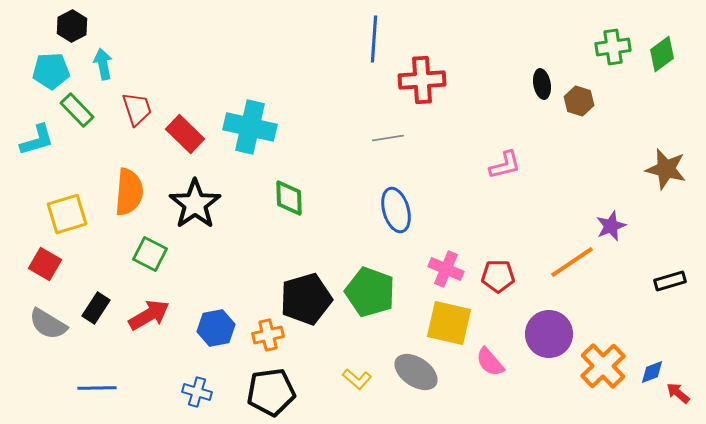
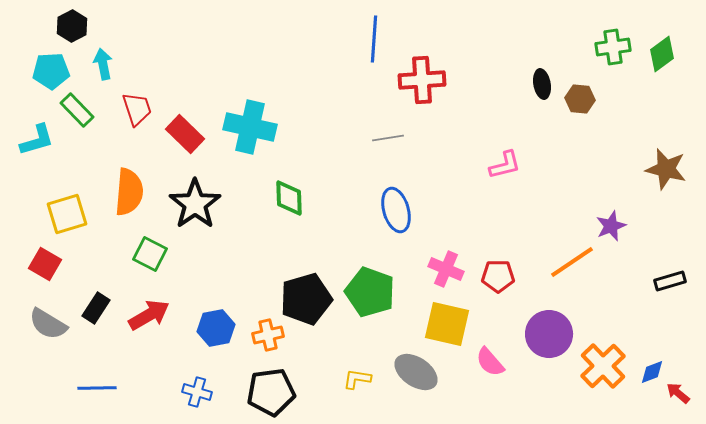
brown hexagon at (579, 101): moved 1 px right, 2 px up; rotated 12 degrees counterclockwise
yellow square at (449, 323): moved 2 px left, 1 px down
yellow L-shape at (357, 379): rotated 148 degrees clockwise
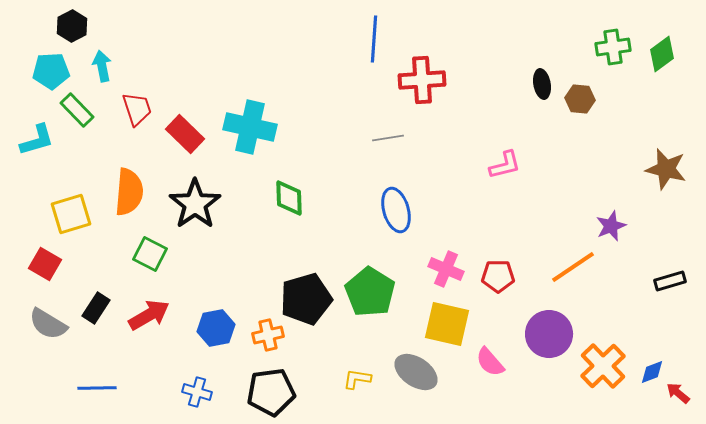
cyan arrow at (103, 64): moved 1 px left, 2 px down
yellow square at (67, 214): moved 4 px right
orange line at (572, 262): moved 1 px right, 5 px down
green pentagon at (370, 292): rotated 12 degrees clockwise
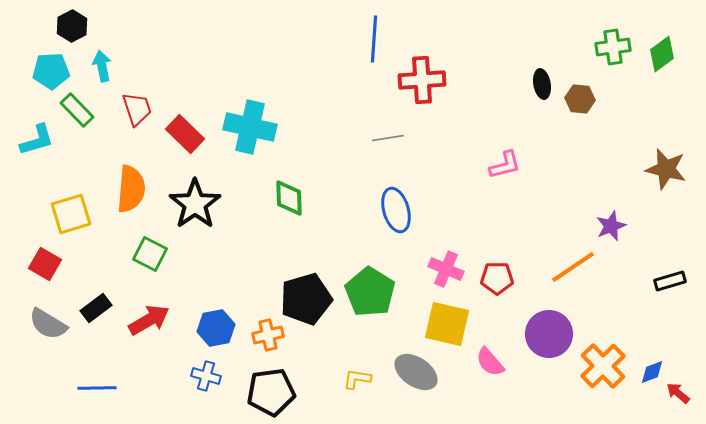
orange semicircle at (129, 192): moved 2 px right, 3 px up
red pentagon at (498, 276): moved 1 px left, 2 px down
black rectangle at (96, 308): rotated 20 degrees clockwise
red arrow at (149, 315): moved 5 px down
blue cross at (197, 392): moved 9 px right, 16 px up
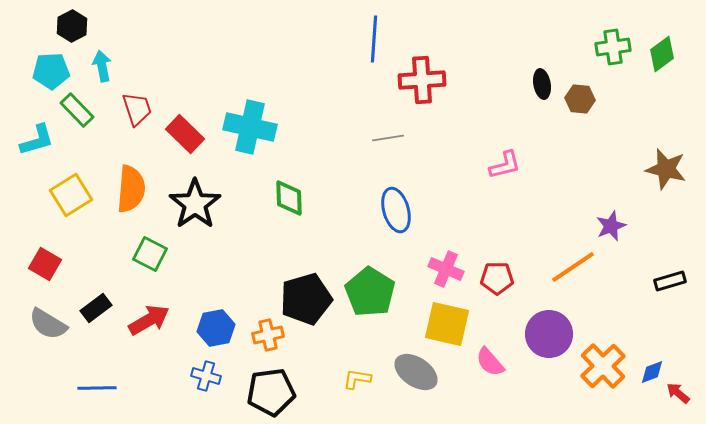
yellow square at (71, 214): moved 19 px up; rotated 15 degrees counterclockwise
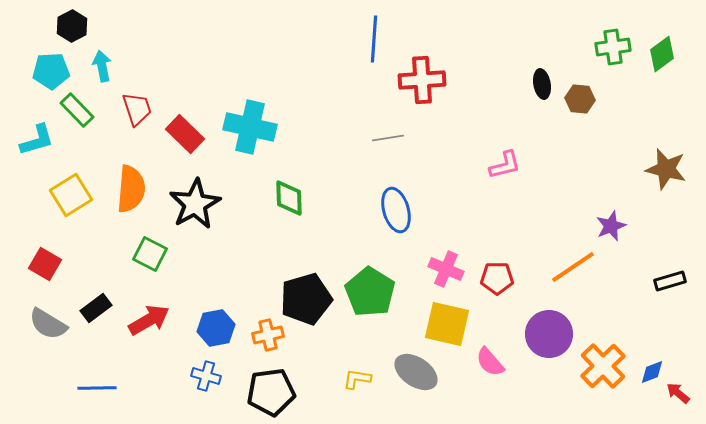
black star at (195, 204): rotated 6 degrees clockwise
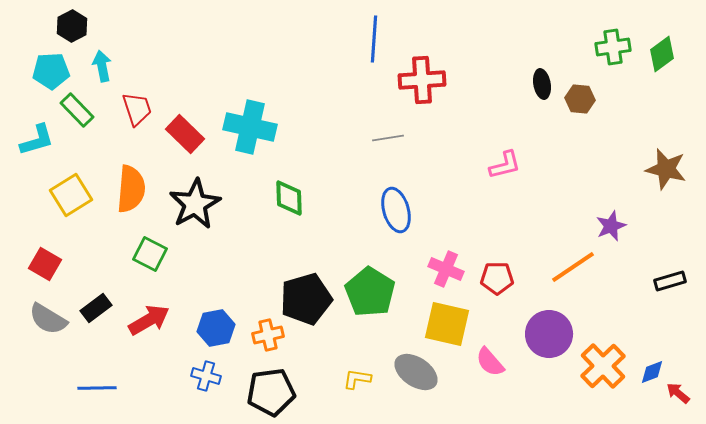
gray semicircle at (48, 324): moved 5 px up
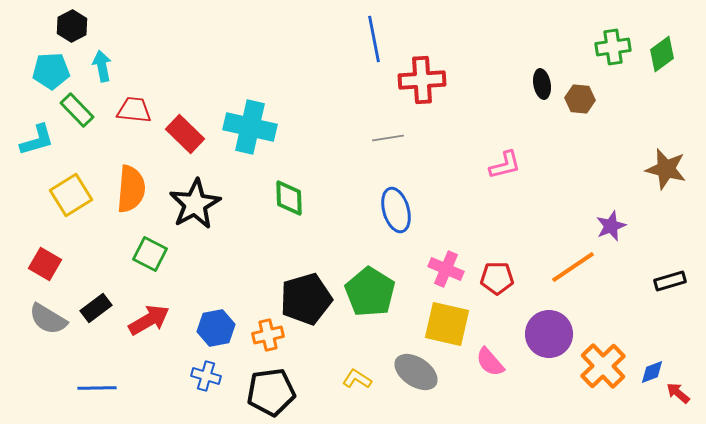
blue line at (374, 39): rotated 15 degrees counterclockwise
red trapezoid at (137, 109): moved 3 px left, 1 px down; rotated 66 degrees counterclockwise
yellow L-shape at (357, 379): rotated 24 degrees clockwise
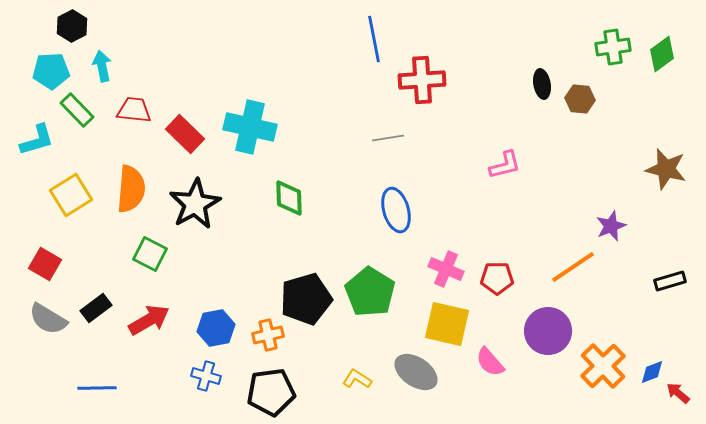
purple circle at (549, 334): moved 1 px left, 3 px up
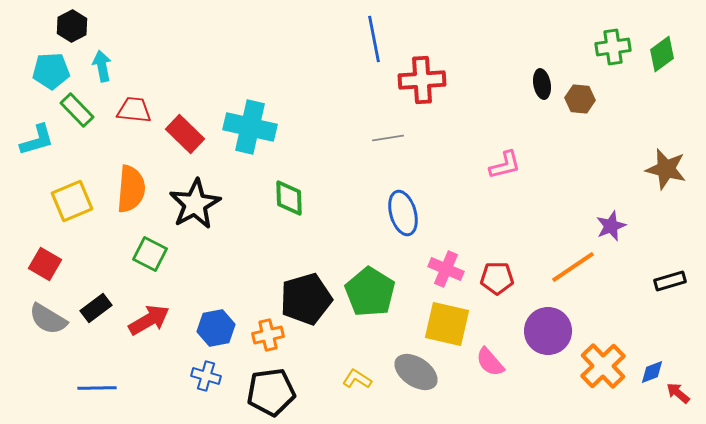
yellow square at (71, 195): moved 1 px right, 6 px down; rotated 9 degrees clockwise
blue ellipse at (396, 210): moved 7 px right, 3 px down
